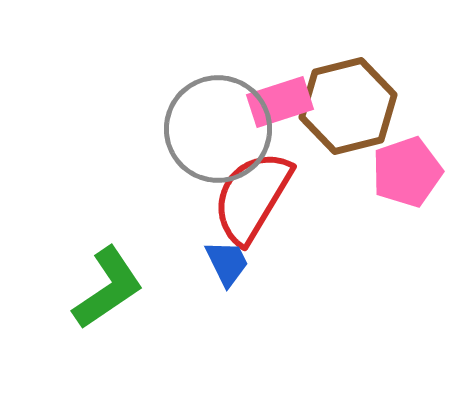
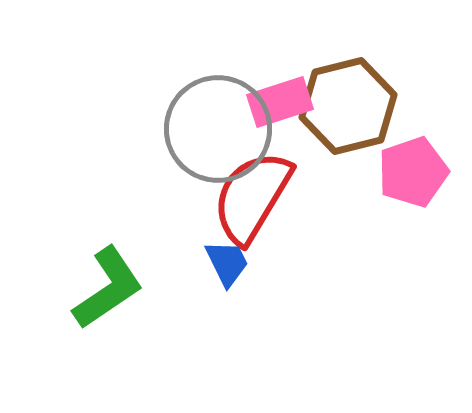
pink pentagon: moved 6 px right
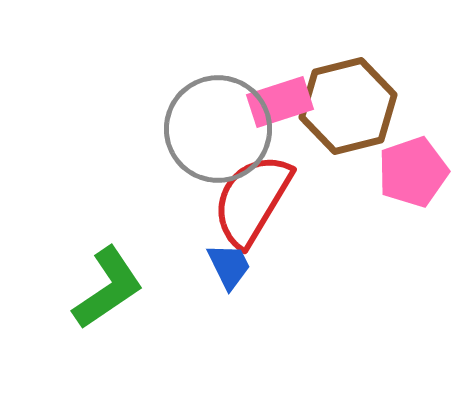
red semicircle: moved 3 px down
blue trapezoid: moved 2 px right, 3 px down
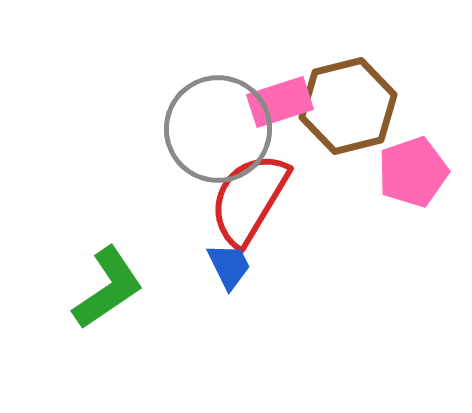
red semicircle: moved 3 px left, 1 px up
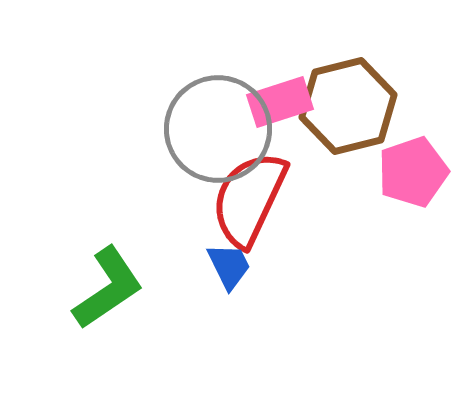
red semicircle: rotated 6 degrees counterclockwise
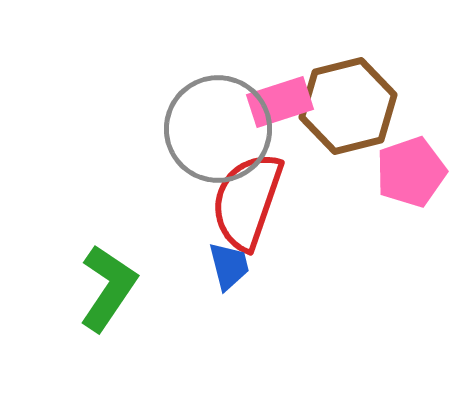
pink pentagon: moved 2 px left
red semicircle: moved 2 px left, 2 px down; rotated 6 degrees counterclockwise
blue trapezoid: rotated 12 degrees clockwise
green L-shape: rotated 22 degrees counterclockwise
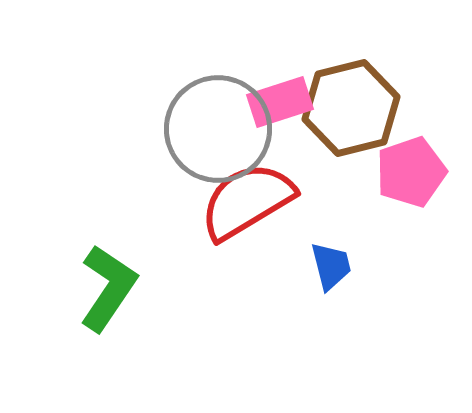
brown hexagon: moved 3 px right, 2 px down
red semicircle: rotated 40 degrees clockwise
blue trapezoid: moved 102 px right
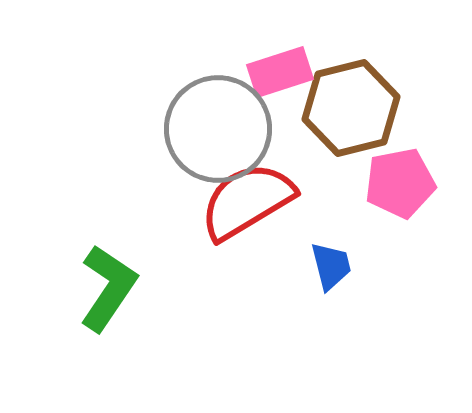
pink rectangle: moved 30 px up
pink pentagon: moved 11 px left, 11 px down; rotated 8 degrees clockwise
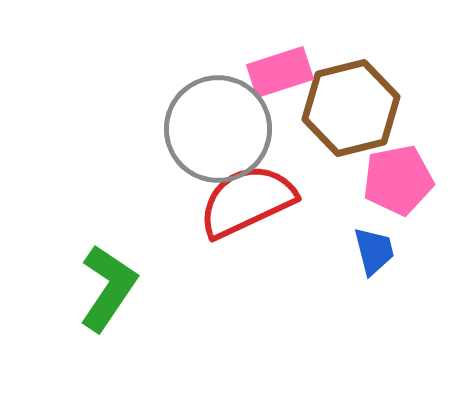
pink pentagon: moved 2 px left, 3 px up
red semicircle: rotated 6 degrees clockwise
blue trapezoid: moved 43 px right, 15 px up
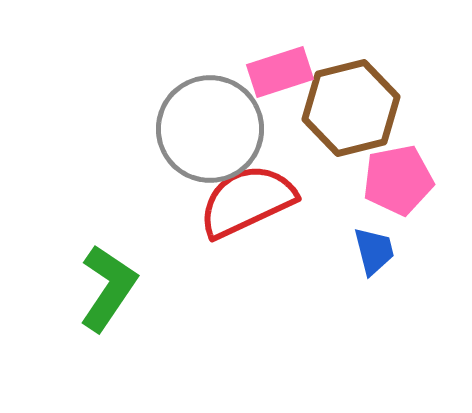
gray circle: moved 8 px left
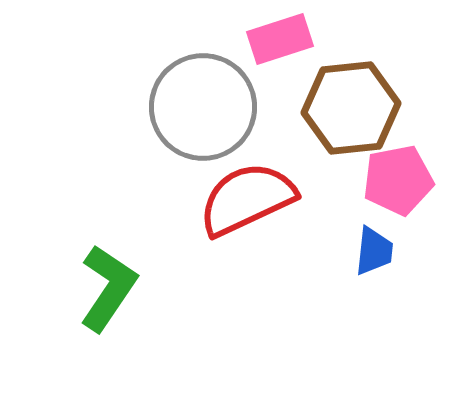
pink rectangle: moved 33 px up
brown hexagon: rotated 8 degrees clockwise
gray circle: moved 7 px left, 22 px up
red semicircle: moved 2 px up
blue trapezoid: rotated 20 degrees clockwise
